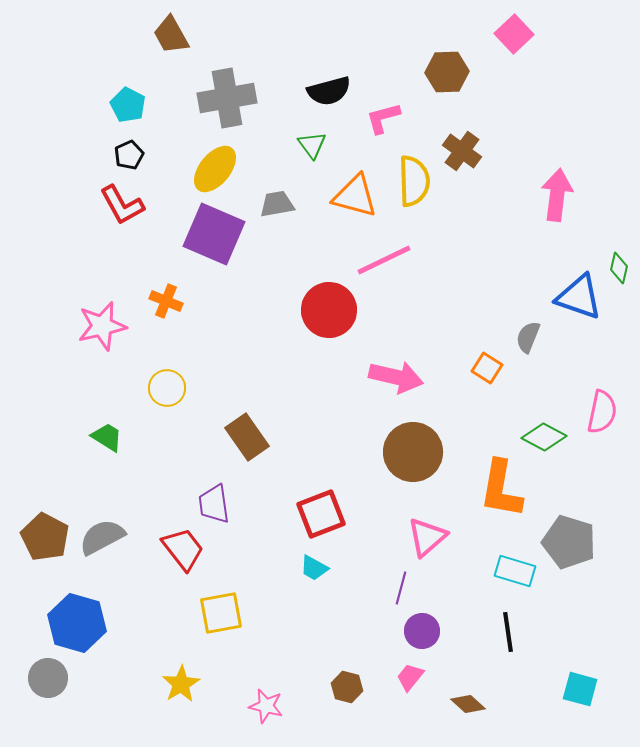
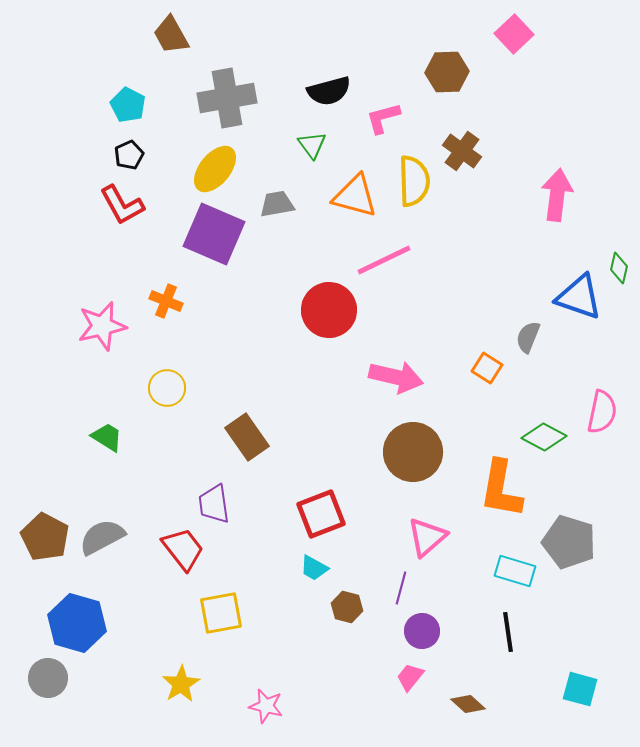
brown hexagon at (347, 687): moved 80 px up
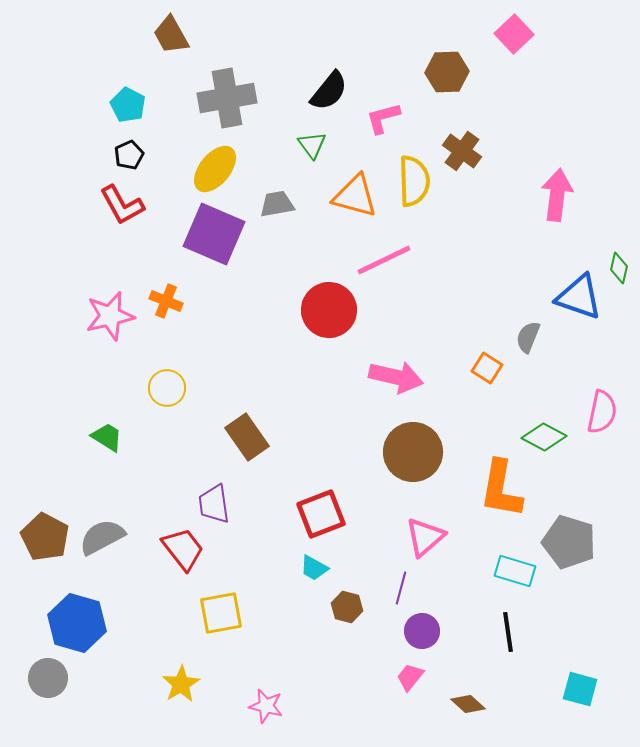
black semicircle at (329, 91): rotated 36 degrees counterclockwise
pink star at (102, 326): moved 8 px right, 10 px up
pink triangle at (427, 537): moved 2 px left
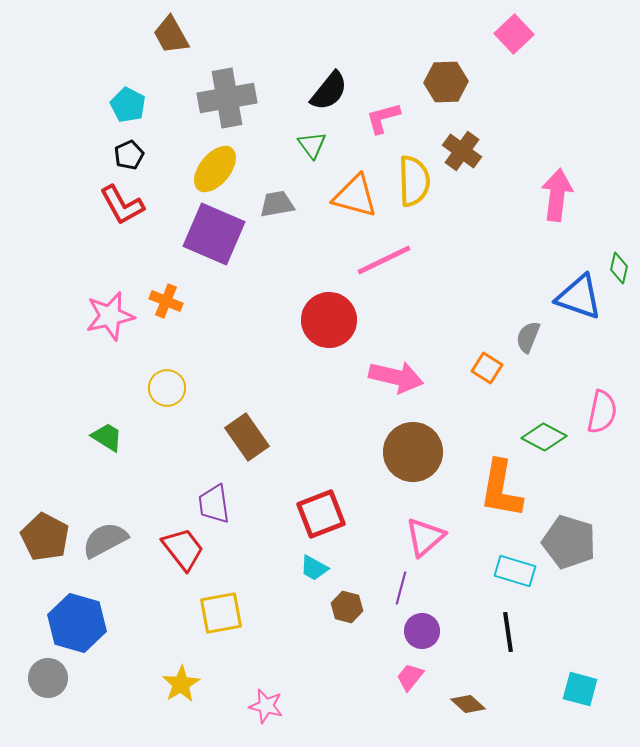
brown hexagon at (447, 72): moved 1 px left, 10 px down
red circle at (329, 310): moved 10 px down
gray semicircle at (102, 537): moved 3 px right, 3 px down
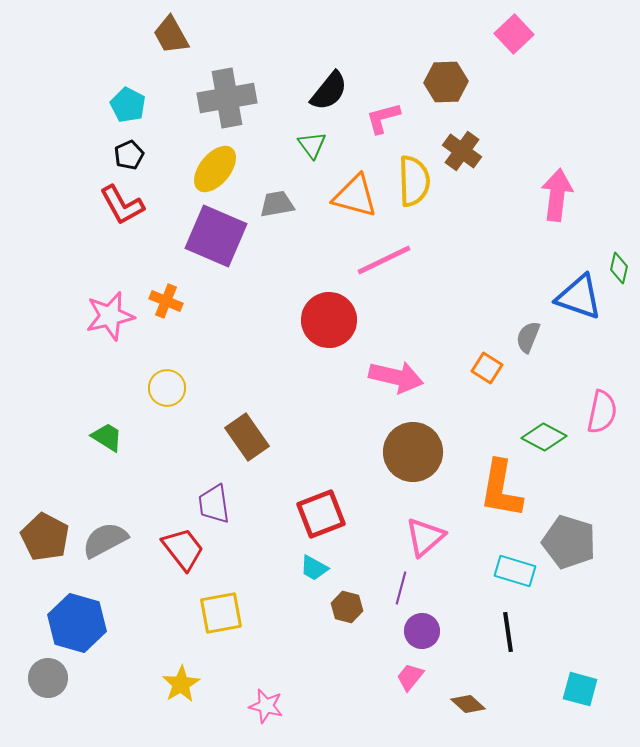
purple square at (214, 234): moved 2 px right, 2 px down
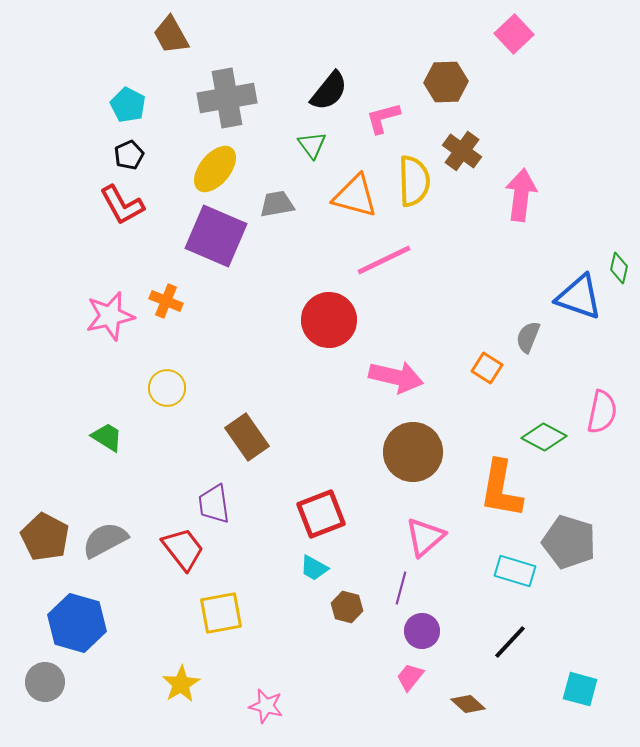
pink arrow at (557, 195): moved 36 px left
black line at (508, 632): moved 2 px right, 10 px down; rotated 51 degrees clockwise
gray circle at (48, 678): moved 3 px left, 4 px down
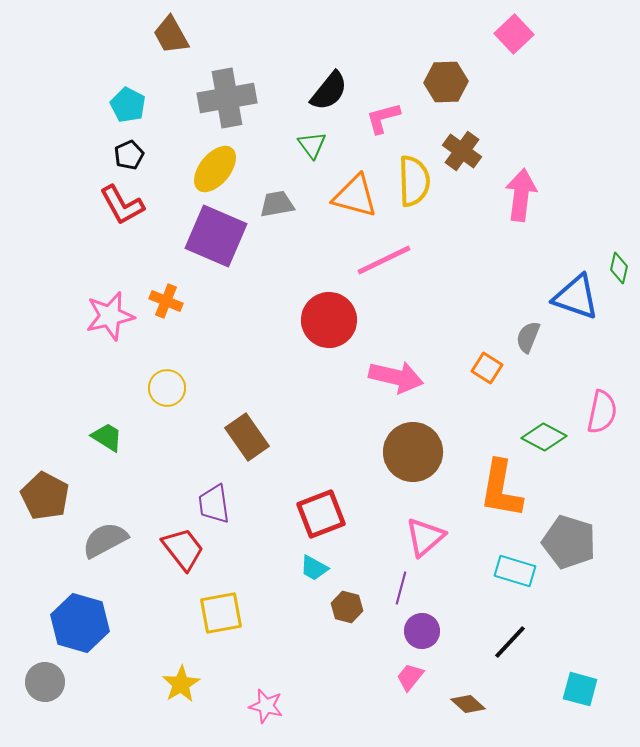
blue triangle at (579, 297): moved 3 px left
brown pentagon at (45, 537): moved 41 px up
blue hexagon at (77, 623): moved 3 px right
